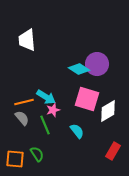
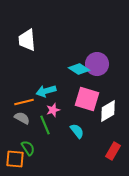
cyan arrow: moved 6 px up; rotated 132 degrees clockwise
gray semicircle: rotated 21 degrees counterclockwise
green semicircle: moved 9 px left, 6 px up
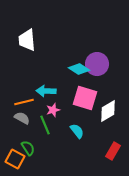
cyan arrow: rotated 18 degrees clockwise
pink square: moved 2 px left, 1 px up
orange square: rotated 24 degrees clockwise
